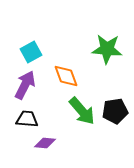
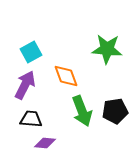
green arrow: rotated 20 degrees clockwise
black trapezoid: moved 4 px right
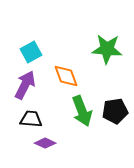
purple diamond: rotated 20 degrees clockwise
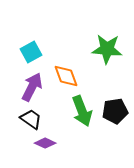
purple arrow: moved 7 px right, 2 px down
black trapezoid: rotated 30 degrees clockwise
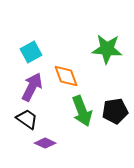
black trapezoid: moved 4 px left
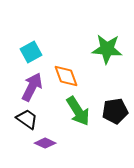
green arrow: moved 4 px left; rotated 12 degrees counterclockwise
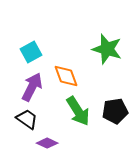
green star: rotated 12 degrees clockwise
purple diamond: moved 2 px right
